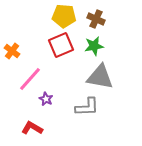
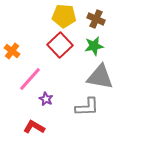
red square: moved 1 px left; rotated 20 degrees counterclockwise
red L-shape: moved 2 px right, 1 px up
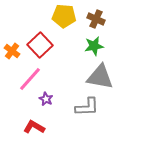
red square: moved 20 px left
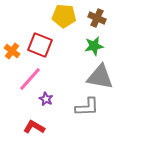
brown cross: moved 1 px right, 1 px up
red square: rotated 25 degrees counterclockwise
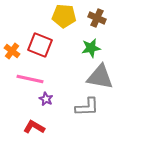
green star: moved 3 px left, 2 px down
pink line: rotated 60 degrees clockwise
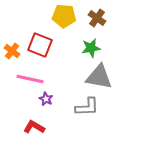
brown cross: rotated 12 degrees clockwise
gray triangle: moved 1 px left
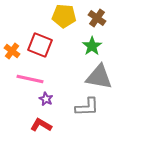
green star: moved 1 px right, 2 px up; rotated 24 degrees counterclockwise
red L-shape: moved 7 px right, 2 px up
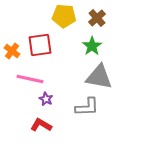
brown cross: rotated 12 degrees clockwise
red square: rotated 30 degrees counterclockwise
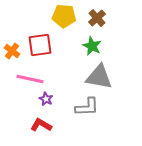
green star: rotated 12 degrees counterclockwise
